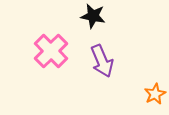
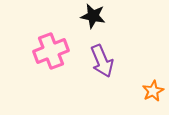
pink cross: rotated 24 degrees clockwise
orange star: moved 2 px left, 3 px up
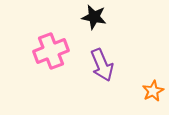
black star: moved 1 px right, 1 px down
purple arrow: moved 4 px down
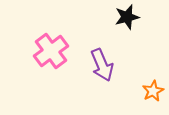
black star: moved 33 px right; rotated 25 degrees counterclockwise
pink cross: rotated 16 degrees counterclockwise
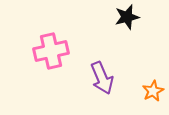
pink cross: rotated 24 degrees clockwise
purple arrow: moved 13 px down
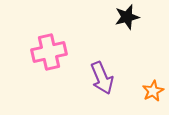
pink cross: moved 2 px left, 1 px down
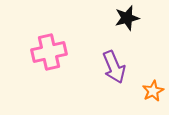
black star: moved 1 px down
purple arrow: moved 12 px right, 11 px up
